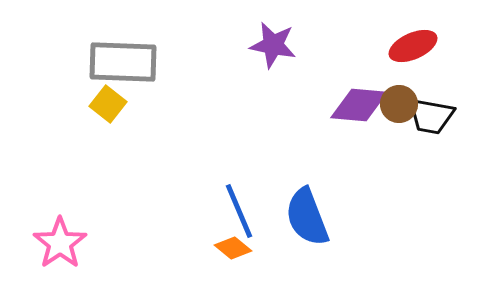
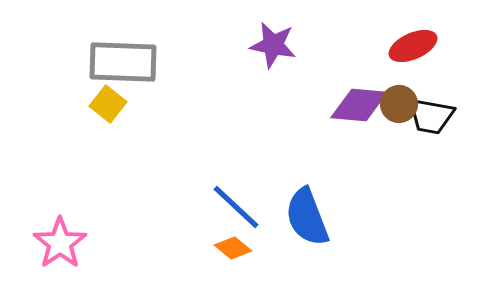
blue line: moved 3 px left, 4 px up; rotated 24 degrees counterclockwise
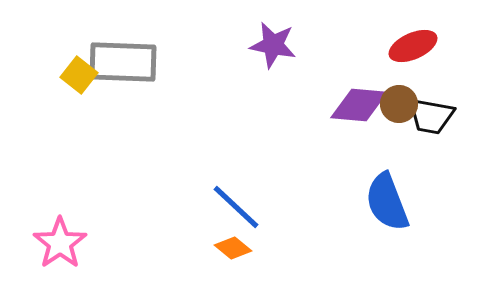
yellow square: moved 29 px left, 29 px up
blue semicircle: moved 80 px right, 15 px up
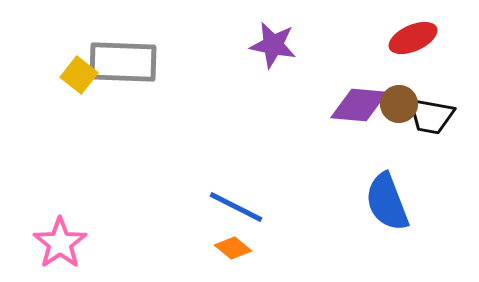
red ellipse: moved 8 px up
blue line: rotated 16 degrees counterclockwise
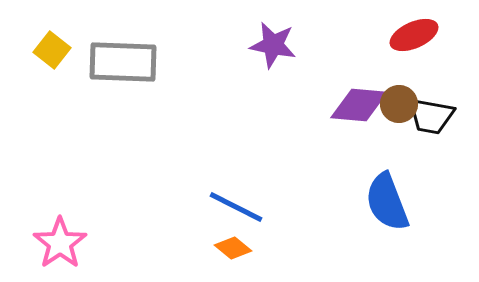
red ellipse: moved 1 px right, 3 px up
yellow square: moved 27 px left, 25 px up
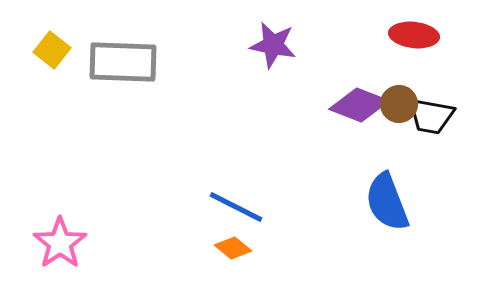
red ellipse: rotated 30 degrees clockwise
purple diamond: rotated 16 degrees clockwise
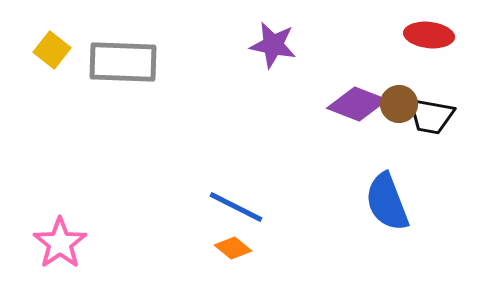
red ellipse: moved 15 px right
purple diamond: moved 2 px left, 1 px up
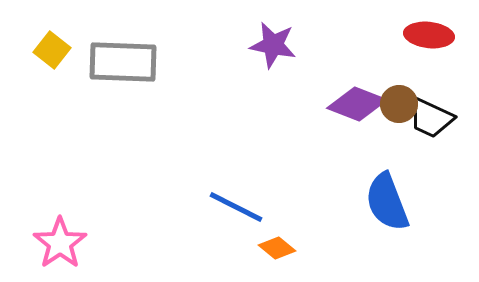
black trapezoid: moved 2 px down; rotated 15 degrees clockwise
orange diamond: moved 44 px right
